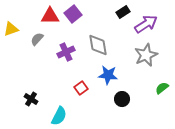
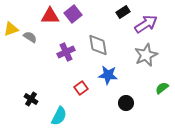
gray semicircle: moved 7 px left, 2 px up; rotated 80 degrees clockwise
black circle: moved 4 px right, 4 px down
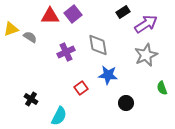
green semicircle: rotated 72 degrees counterclockwise
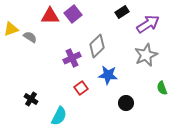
black rectangle: moved 1 px left
purple arrow: moved 2 px right
gray diamond: moved 1 px left, 1 px down; rotated 55 degrees clockwise
purple cross: moved 6 px right, 6 px down
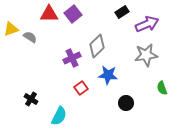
red triangle: moved 1 px left, 2 px up
purple arrow: moved 1 px left; rotated 10 degrees clockwise
gray star: rotated 15 degrees clockwise
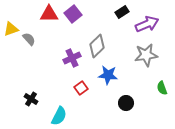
gray semicircle: moved 1 px left, 2 px down; rotated 16 degrees clockwise
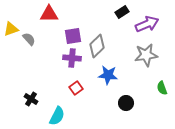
purple square: moved 22 px down; rotated 30 degrees clockwise
purple cross: rotated 30 degrees clockwise
red square: moved 5 px left
cyan semicircle: moved 2 px left
